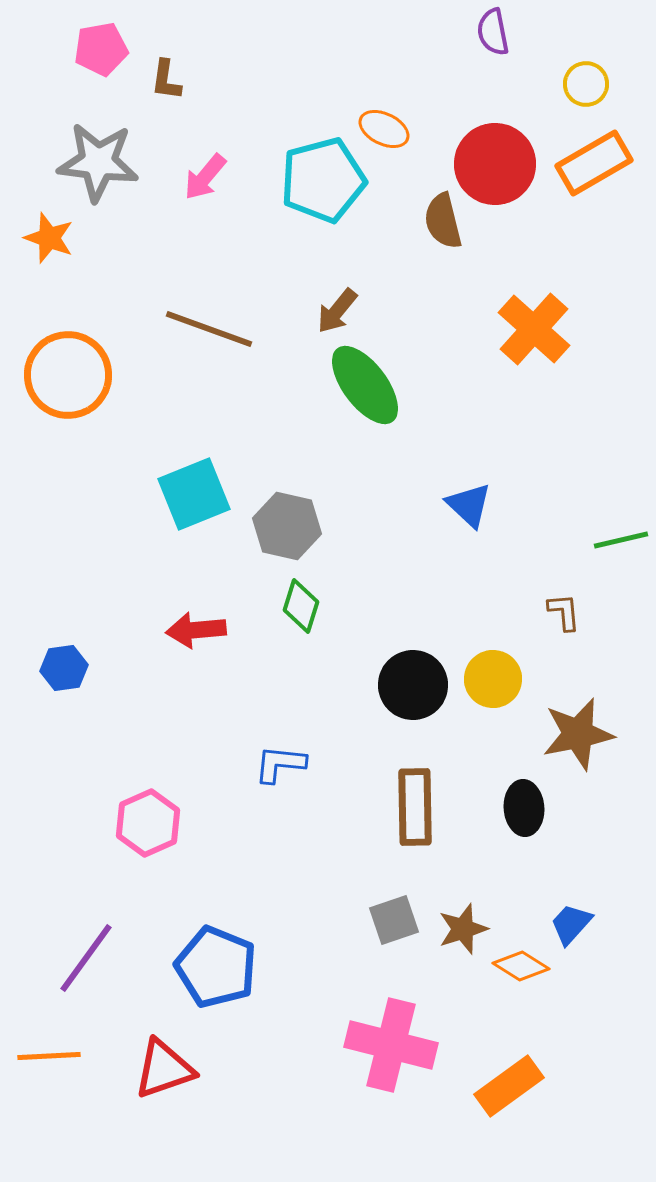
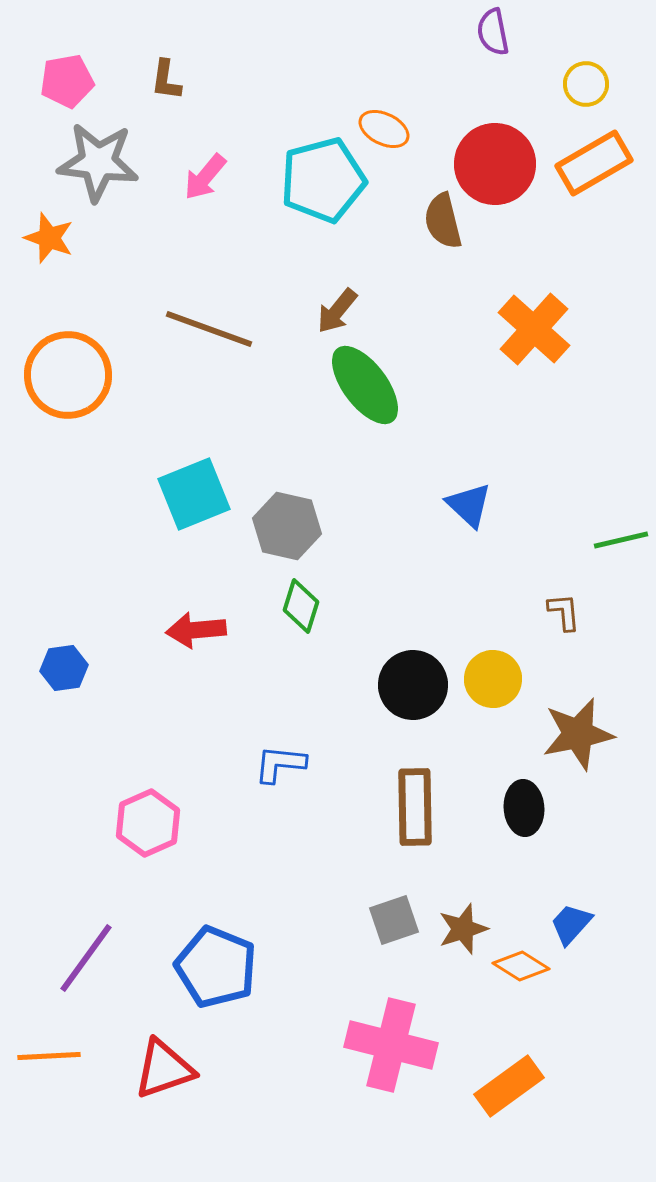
pink pentagon at (101, 49): moved 34 px left, 32 px down
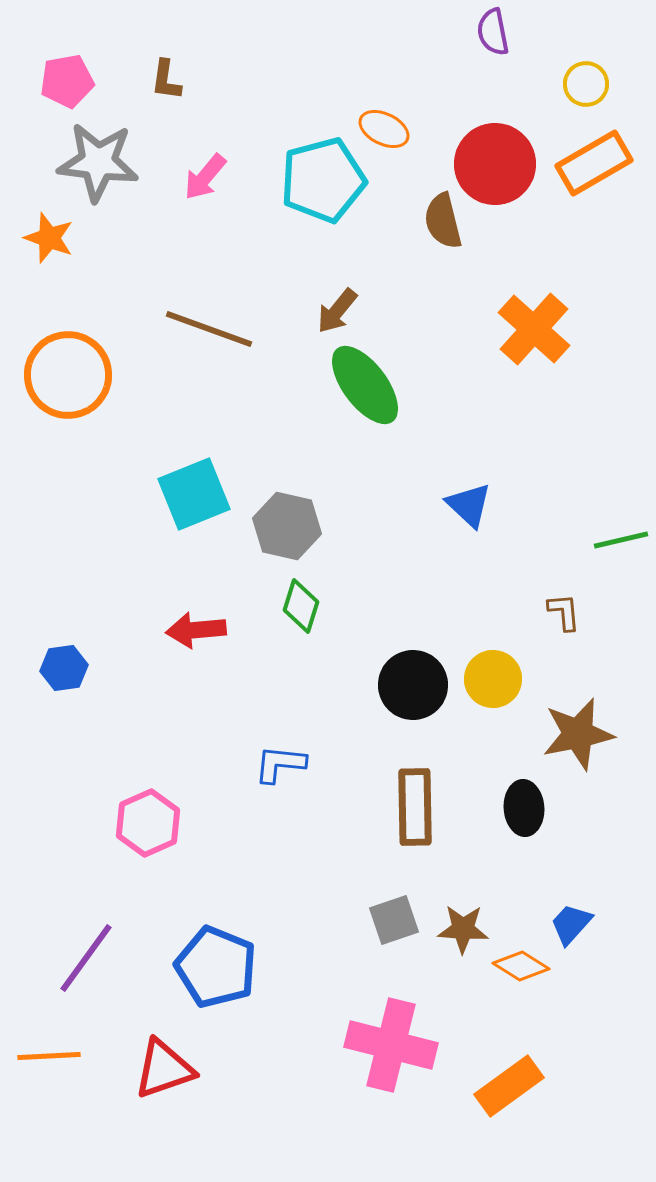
brown star at (463, 929): rotated 21 degrees clockwise
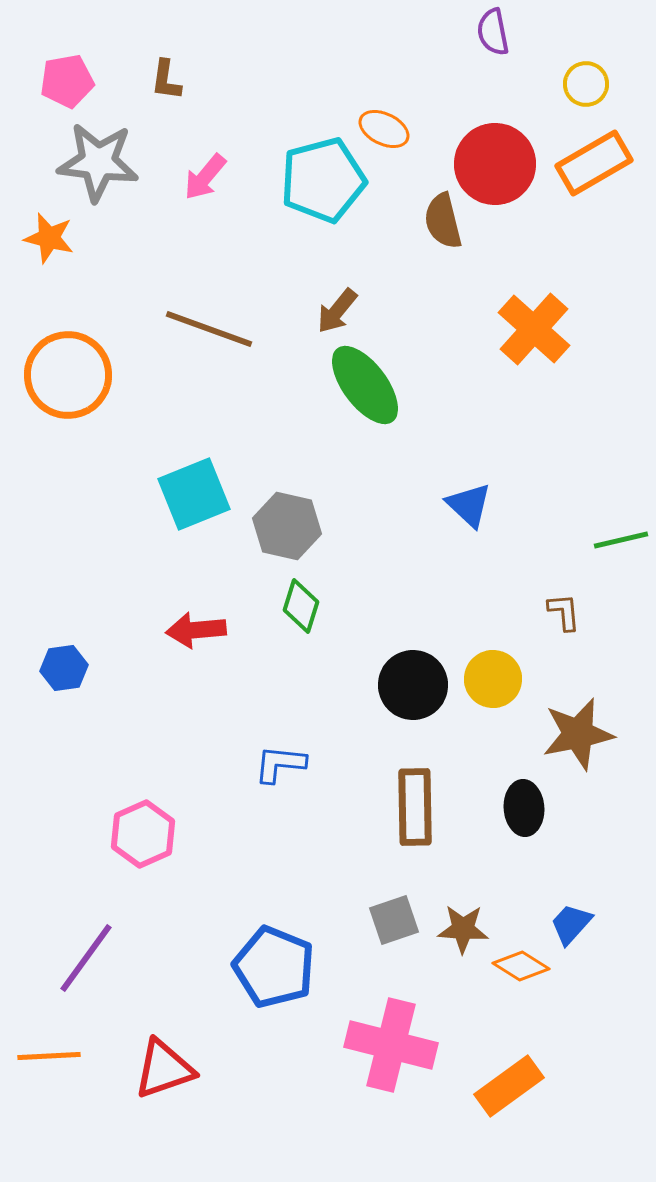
orange star at (49, 238): rotated 6 degrees counterclockwise
pink hexagon at (148, 823): moved 5 px left, 11 px down
blue pentagon at (216, 967): moved 58 px right
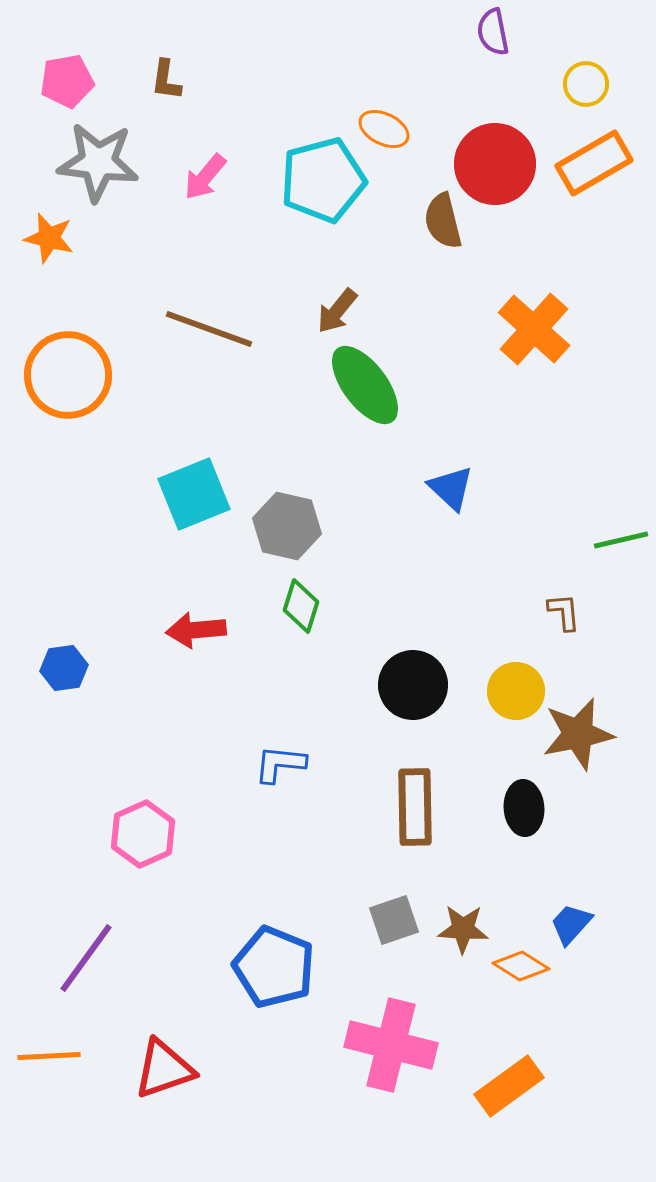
blue triangle at (469, 505): moved 18 px left, 17 px up
yellow circle at (493, 679): moved 23 px right, 12 px down
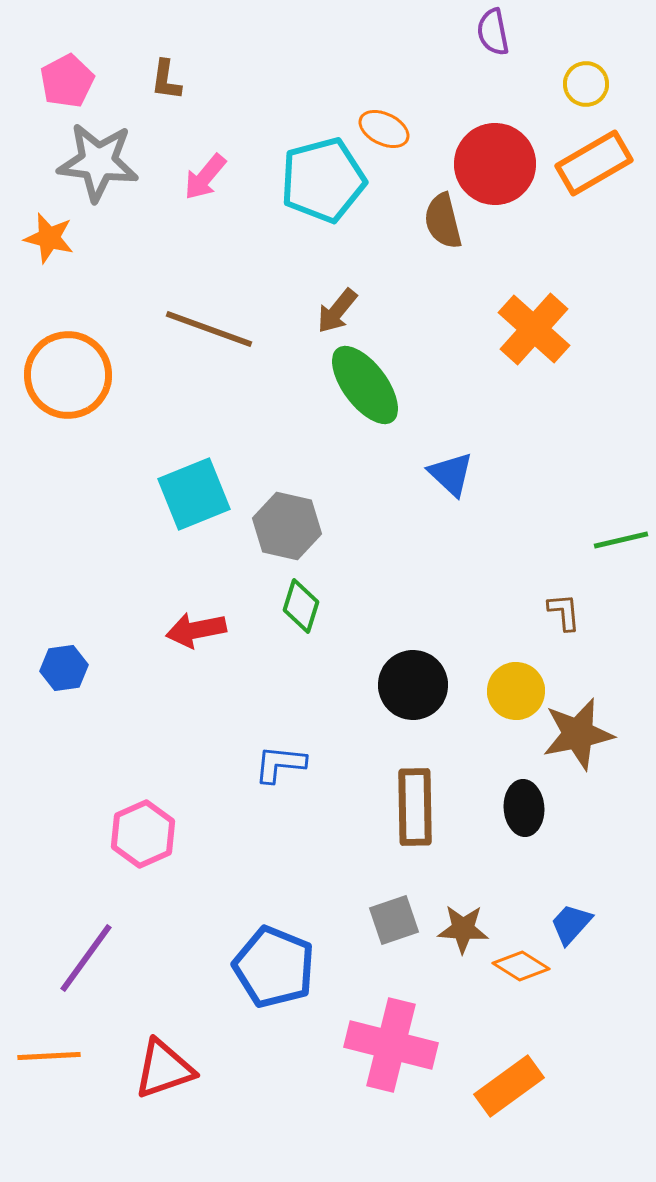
pink pentagon at (67, 81): rotated 18 degrees counterclockwise
blue triangle at (451, 488): moved 14 px up
red arrow at (196, 630): rotated 6 degrees counterclockwise
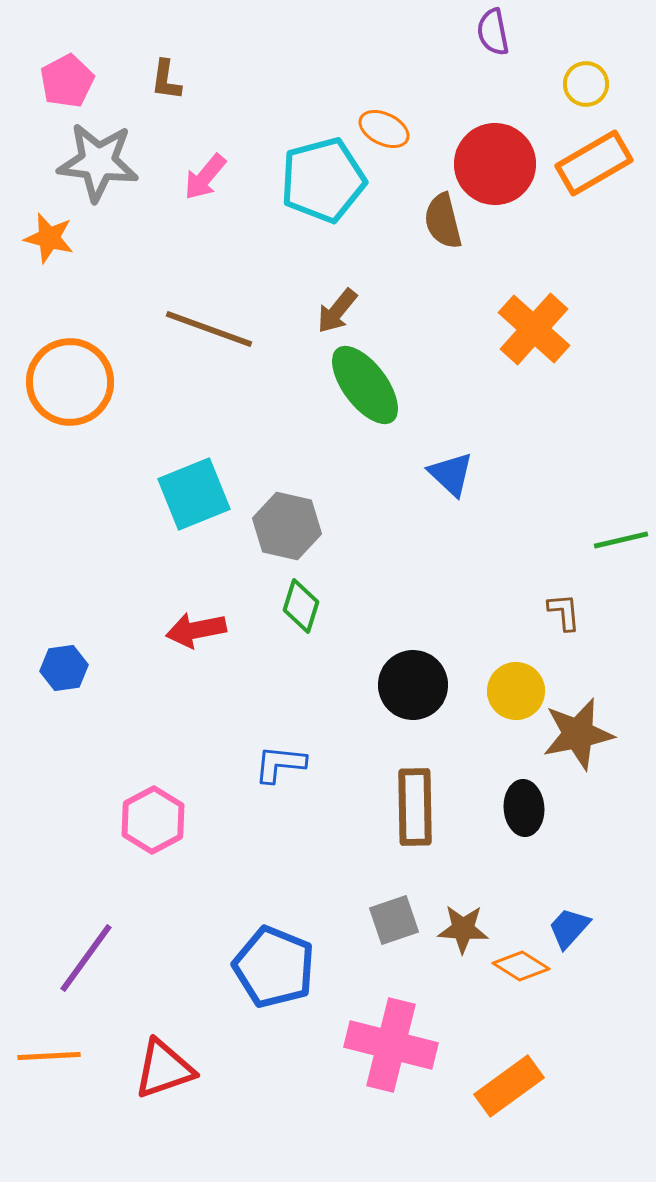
orange circle at (68, 375): moved 2 px right, 7 px down
pink hexagon at (143, 834): moved 10 px right, 14 px up; rotated 4 degrees counterclockwise
blue trapezoid at (571, 924): moved 2 px left, 4 px down
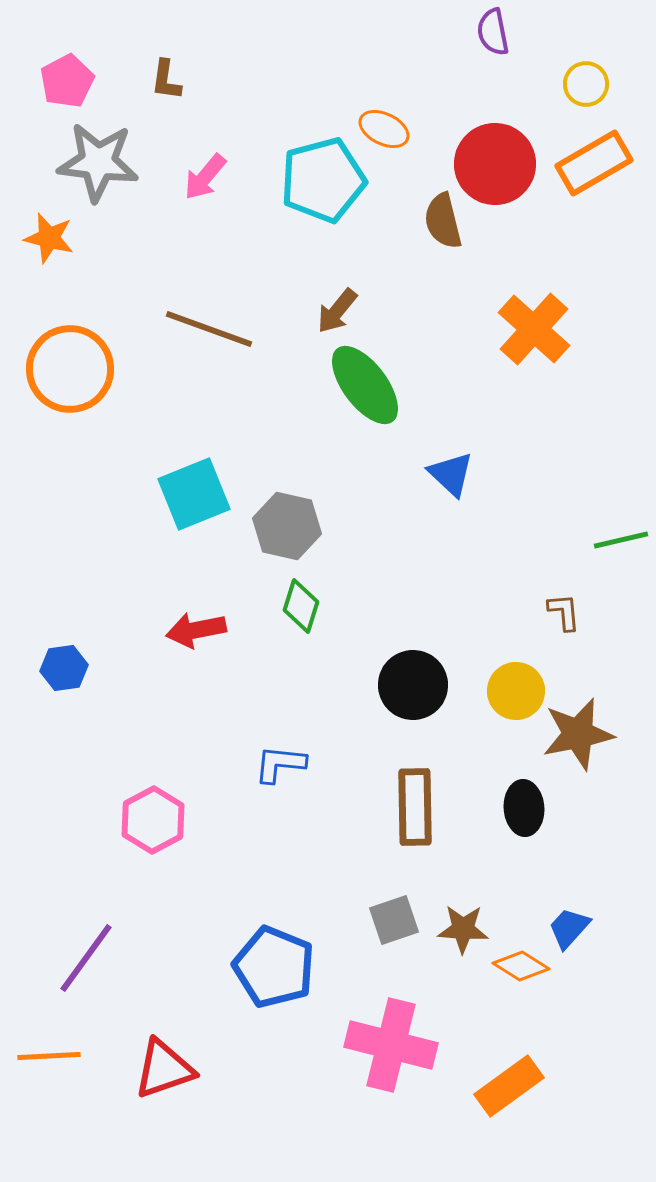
orange circle at (70, 382): moved 13 px up
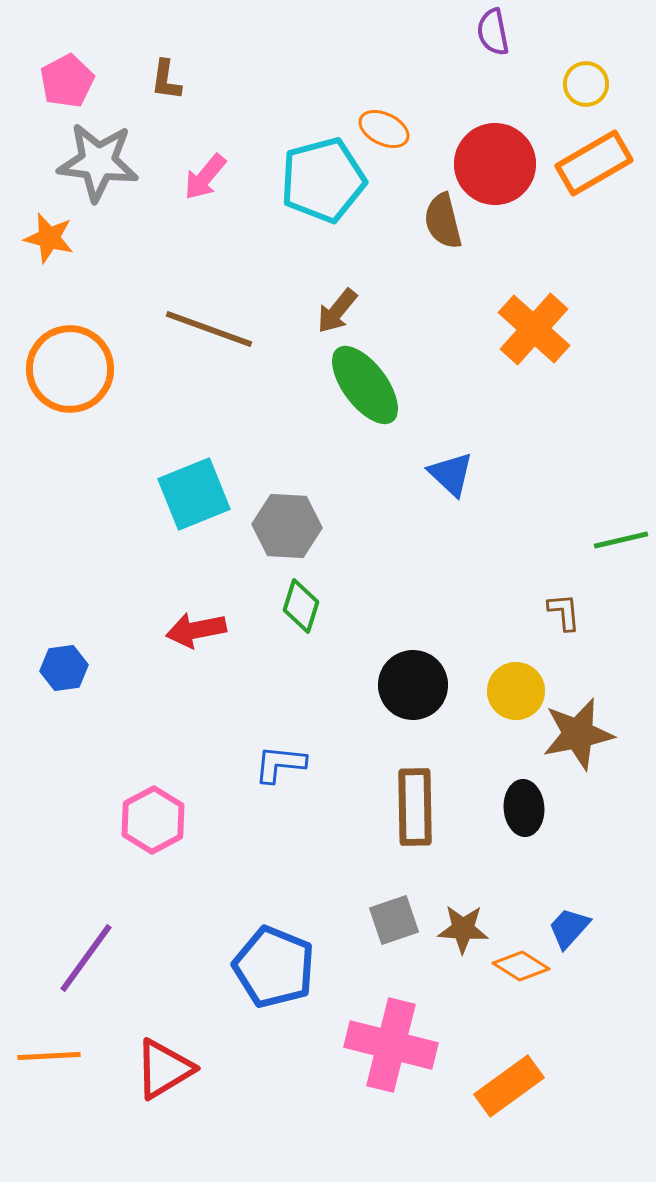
gray hexagon at (287, 526): rotated 10 degrees counterclockwise
red triangle at (164, 1069): rotated 12 degrees counterclockwise
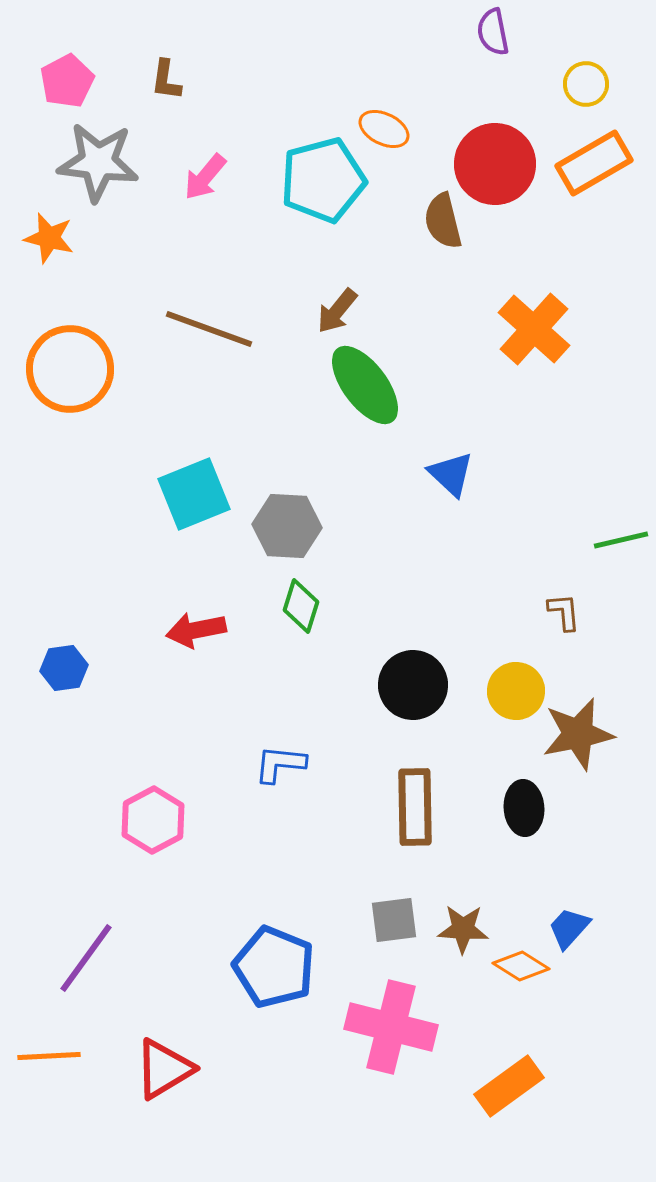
gray square at (394, 920): rotated 12 degrees clockwise
pink cross at (391, 1045): moved 18 px up
